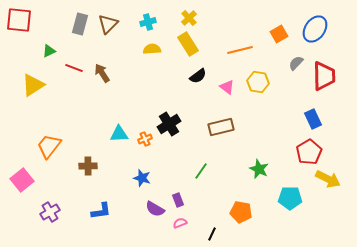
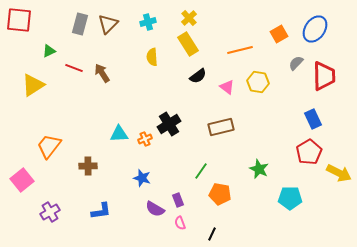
yellow semicircle: moved 8 px down; rotated 90 degrees counterclockwise
yellow arrow: moved 11 px right, 6 px up
orange pentagon: moved 21 px left, 18 px up
pink semicircle: rotated 88 degrees counterclockwise
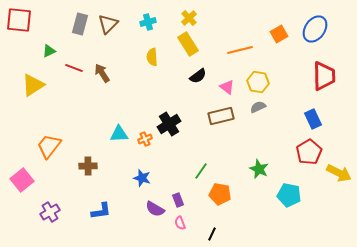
gray semicircle: moved 38 px left, 44 px down; rotated 21 degrees clockwise
brown rectangle: moved 11 px up
cyan pentagon: moved 1 px left, 3 px up; rotated 10 degrees clockwise
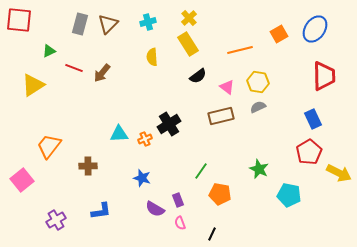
brown arrow: rotated 108 degrees counterclockwise
purple cross: moved 6 px right, 8 px down
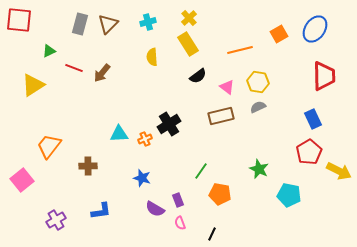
yellow arrow: moved 2 px up
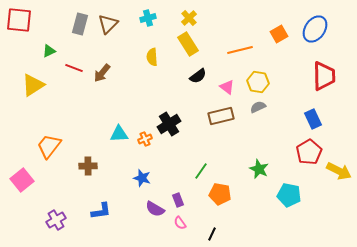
cyan cross: moved 4 px up
pink semicircle: rotated 16 degrees counterclockwise
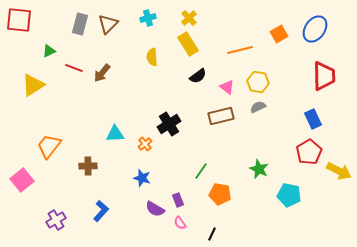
cyan triangle: moved 4 px left
orange cross: moved 5 px down; rotated 16 degrees counterclockwise
blue L-shape: rotated 40 degrees counterclockwise
